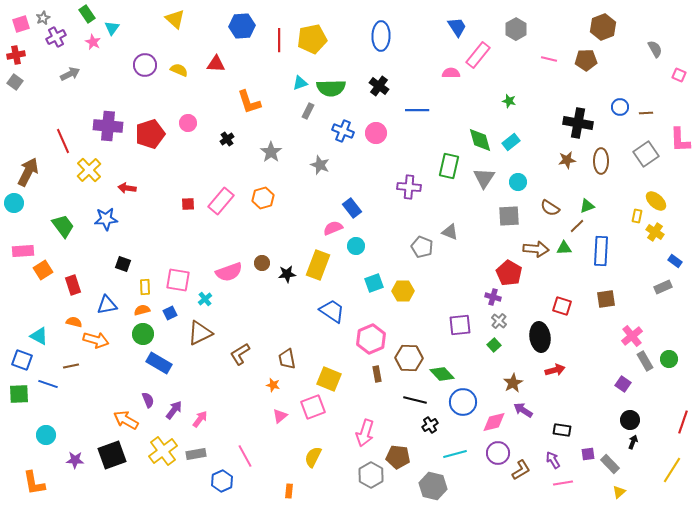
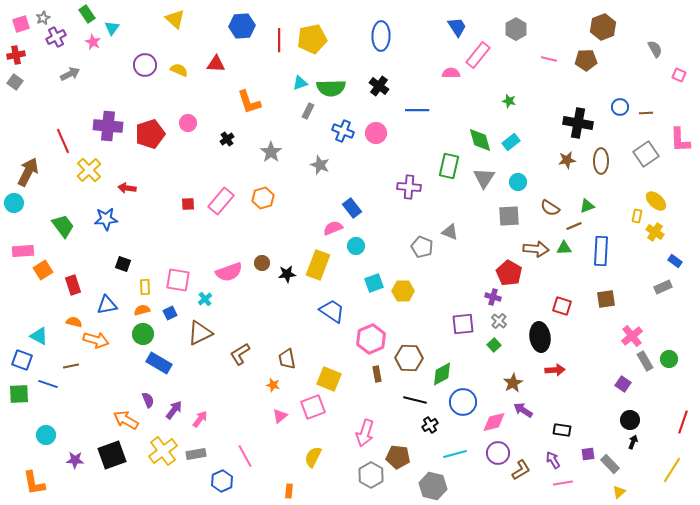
brown line at (577, 226): moved 3 px left; rotated 21 degrees clockwise
purple square at (460, 325): moved 3 px right, 1 px up
red arrow at (555, 370): rotated 12 degrees clockwise
green diamond at (442, 374): rotated 75 degrees counterclockwise
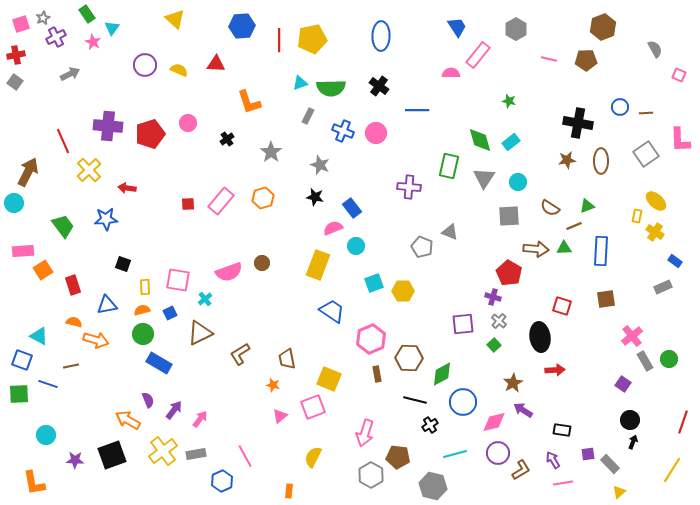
gray rectangle at (308, 111): moved 5 px down
black star at (287, 274): moved 28 px right, 77 px up; rotated 18 degrees clockwise
orange arrow at (126, 420): moved 2 px right
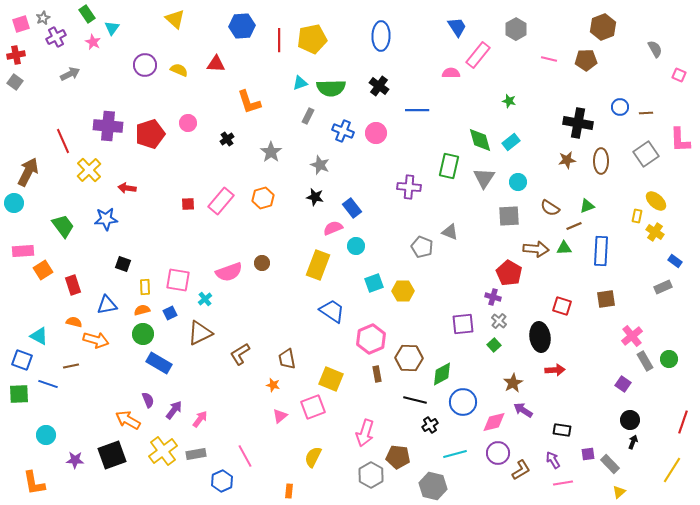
yellow square at (329, 379): moved 2 px right
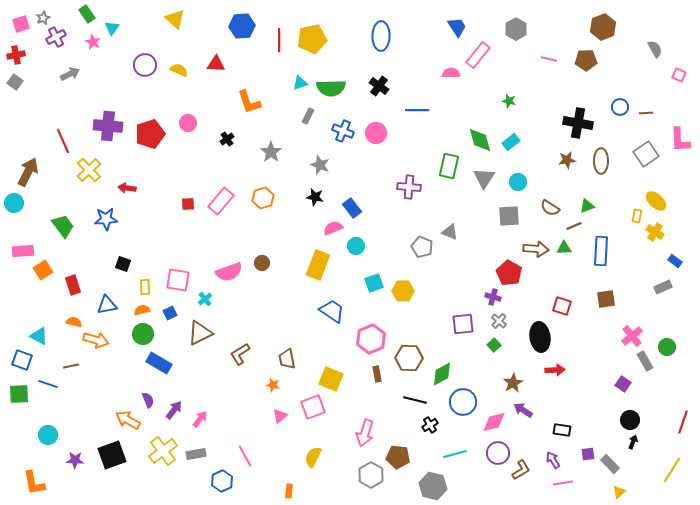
green circle at (669, 359): moved 2 px left, 12 px up
cyan circle at (46, 435): moved 2 px right
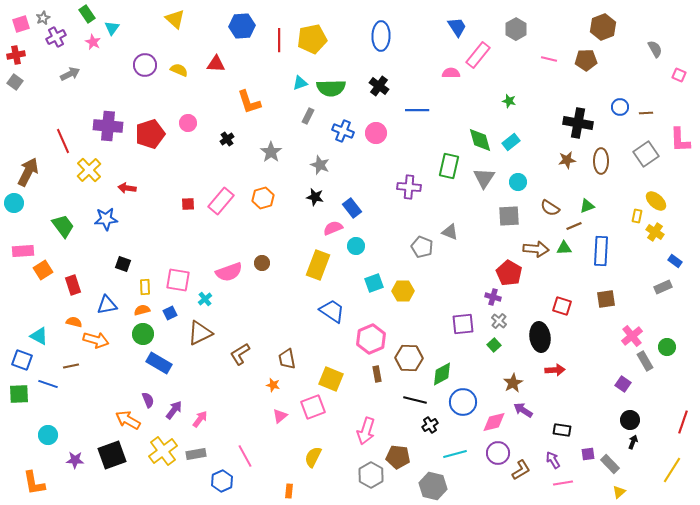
pink arrow at (365, 433): moved 1 px right, 2 px up
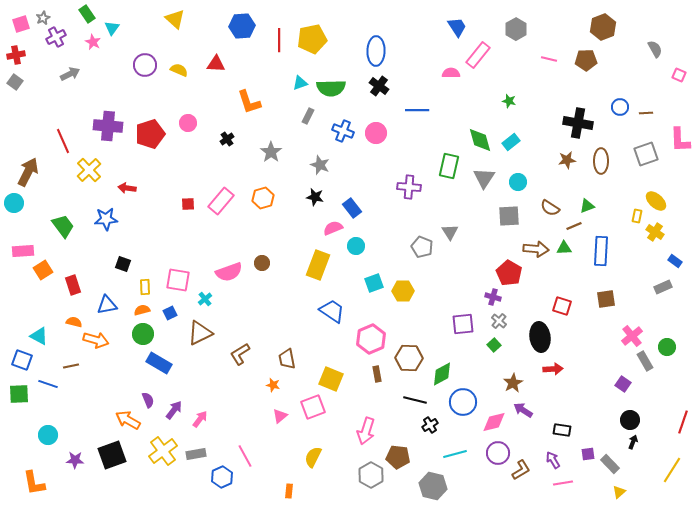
blue ellipse at (381, 36): moved 5 px left, 15 px down
gray square at (646, 154): rotated 15 degrees clockwise
gray triangle at (450, 232): rotated 36 degrees clockwise
red arrow at (555, 370): moved 2 px left, 1 px up
blue hexagon at (222, 481): moved 4 px up
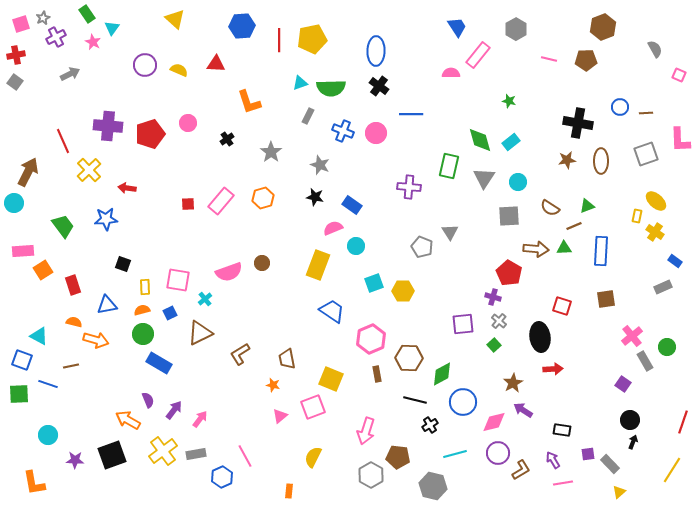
blue line at (417, 110): moved 6 px left, 4 px down
blue rectangle at (352, 208): moved 3 px up; rotated 18 degrees counterclockwise
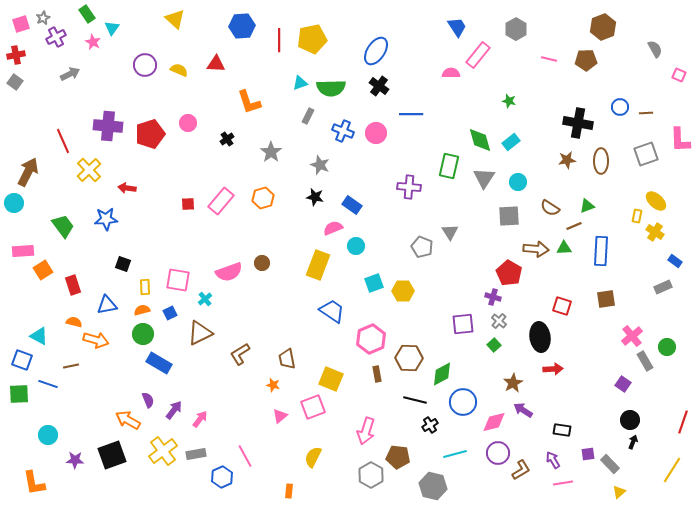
blue ellipse at (376, 51): rotated 32 degrees clockwise
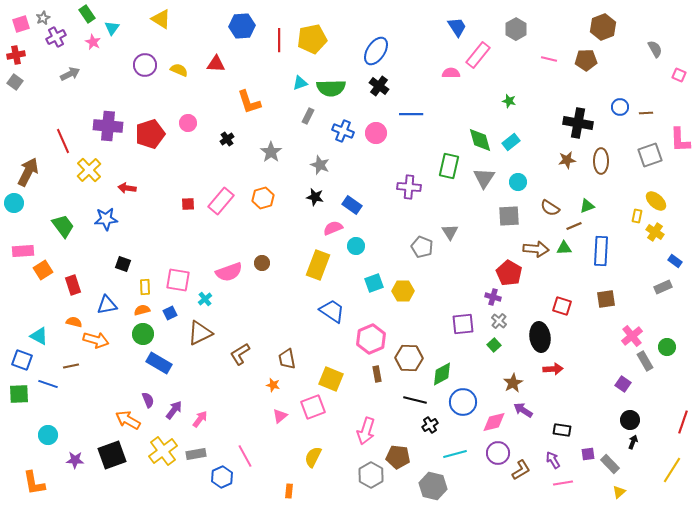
yellow triangle at (175, 19): moved 14 px left; rotated 10 degrees counterclockwise
gray square at (646, 154): moved 4 px right, 1 px down
